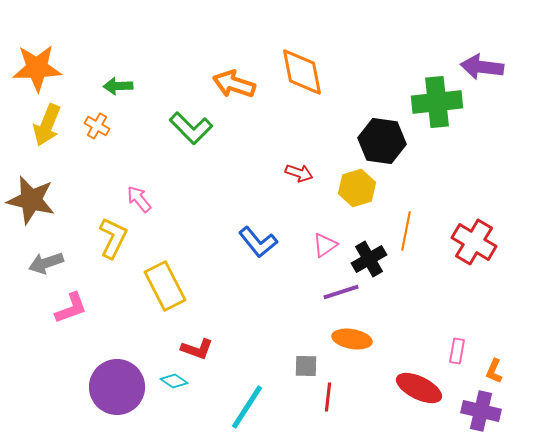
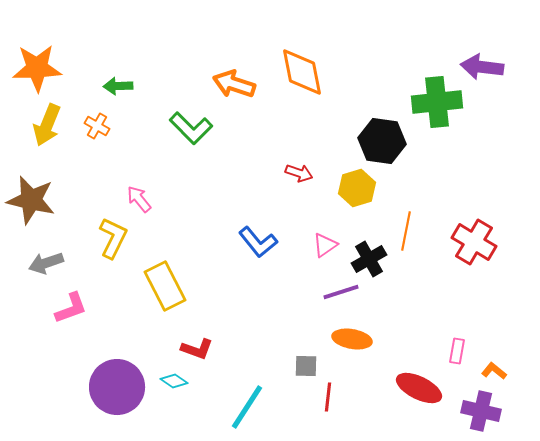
orange L-shape: rotated 105 degrees clockwise
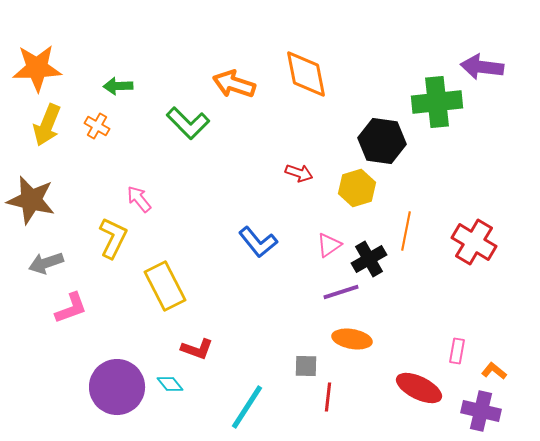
orange diamond: moved 4 px right, 2 px down
green L-shape: moved 3 px left, 5 px up
pink triangle: moved 4 px right
cyan diamond: moved 4 px left, 3 px down; rotated 16 degrees clockwise
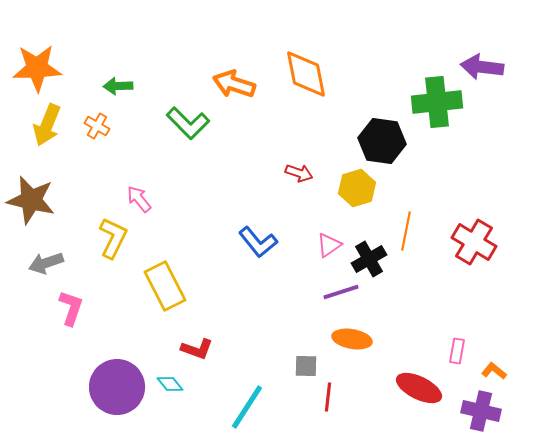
pink L-shape: rotated 51 degrees counterclockwise
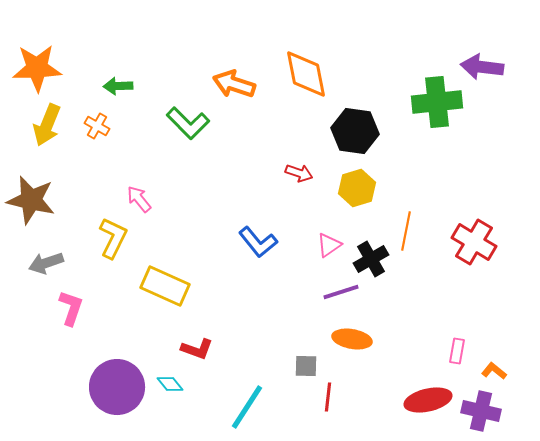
black hexagon: moved 27 px left, 10 px up
black cross: moved 2 px right
yellow rectangle: rotated 39 degrees counterclockwise
red ellipse: moved 9 px right, 12 px down; rotated 39 degrees counterclockwise
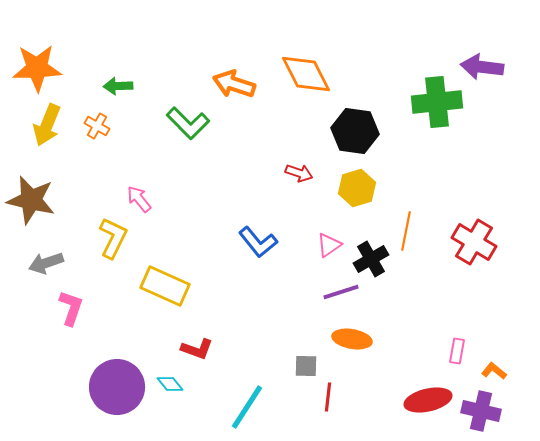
orange diamond: rotated 16 degrees counterclockwise
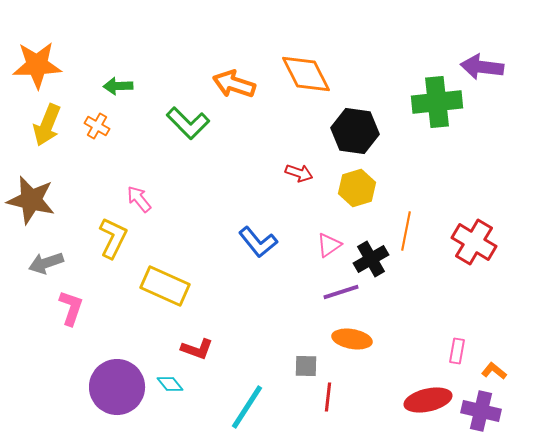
orange star: moved 3 px up
